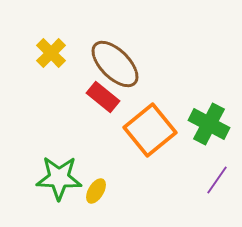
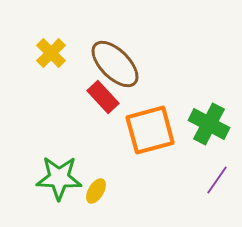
red rectangle: rotated 8 degrees clockwise
orange square: rotated 24 degrees clockwise
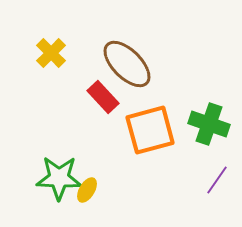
brown ellipse: moved 12 px right
green cross: rotated 9 degrees counterclockwise
yellow ellipse: moved 9 px left, 1 px up
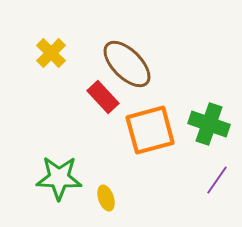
yellow ellipse: moved 19 px right, 8 px down; rotated 50 degrees counterclockwise
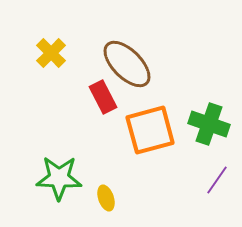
red rectangle: rotated 16 degrees clockwise
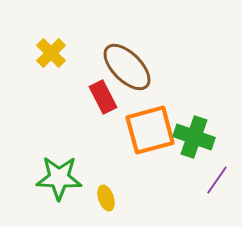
brown ellipse: moved 3 px down
green cross: moved 15 px left, 13 px down
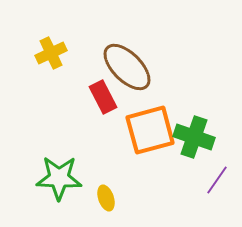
yellow cross: rotated 20 degrees clockwise
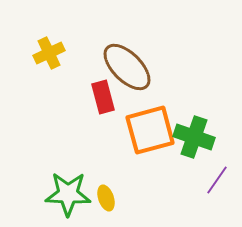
yellow cross: moved 2 px left
red rectangle: rotated 12 degrees clockwise
green star: moved 9 px right, 16 px down
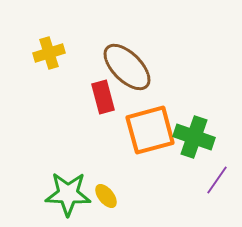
yellow cross: rotated 8 degrees clockwise
yellow ellipse: moved 2 px up; rotated 20 degrees counterclockwise
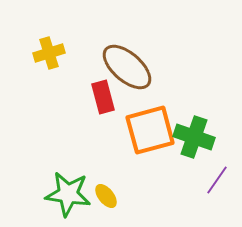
brown ellipse: rotated 4 degrees counterclockwise
green star: rotated 6 degrees clockwise
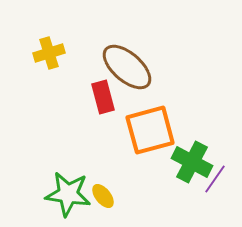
green cross: moved 2 px left, 25 px down; rotated 9 degrees clockwise
purple line: moved 2 px left, 1 px up
yellow ellipse: moved 3 px left
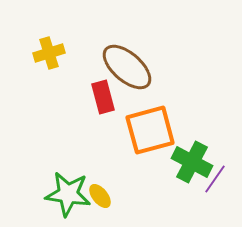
yellow ellipse: moved 3 px left
